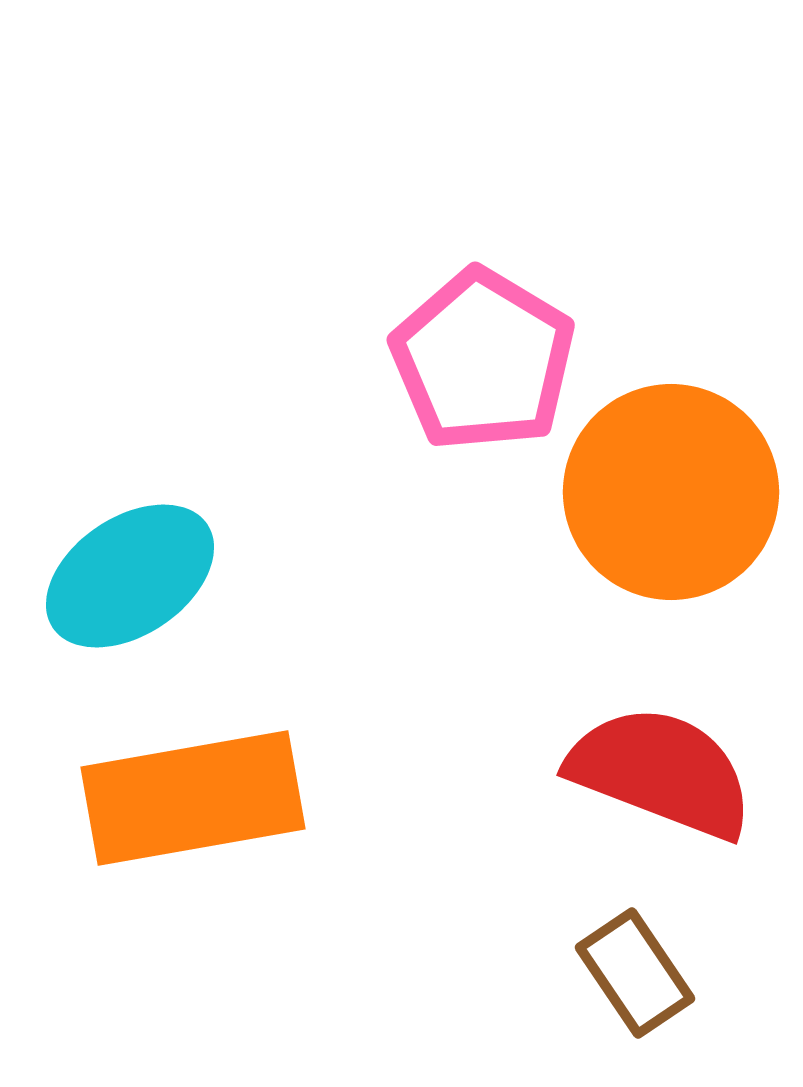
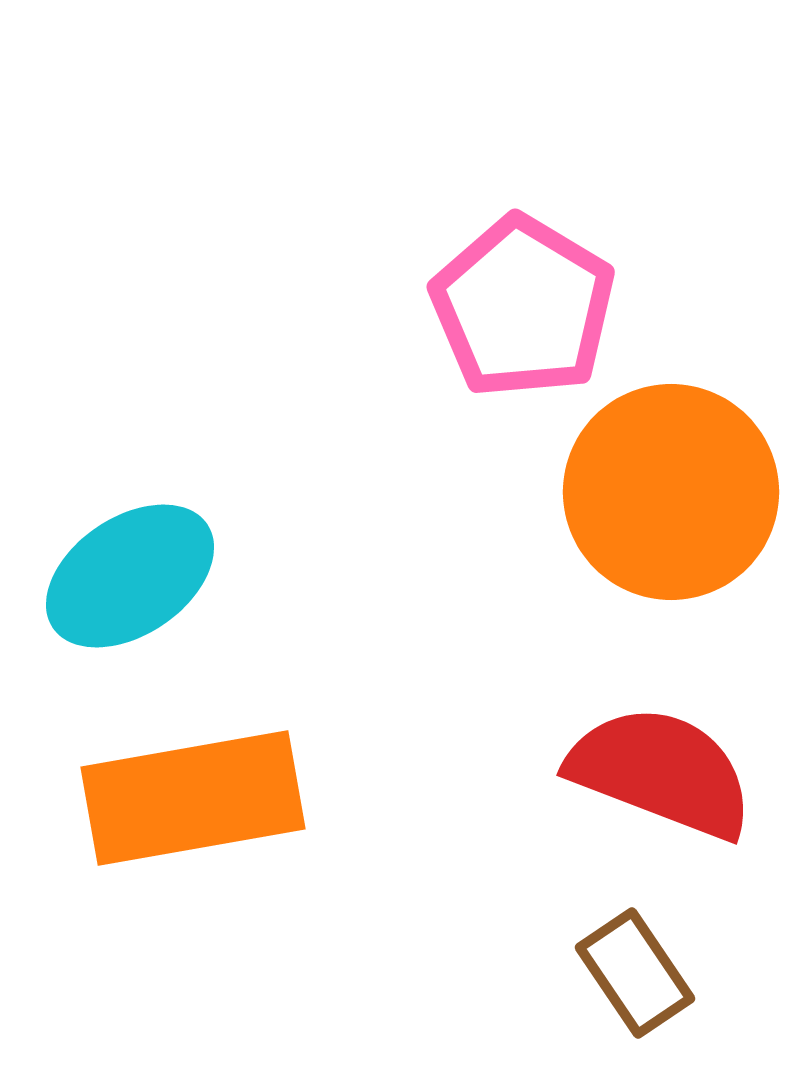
pink pentagon: moved 40 px right, 53 px up
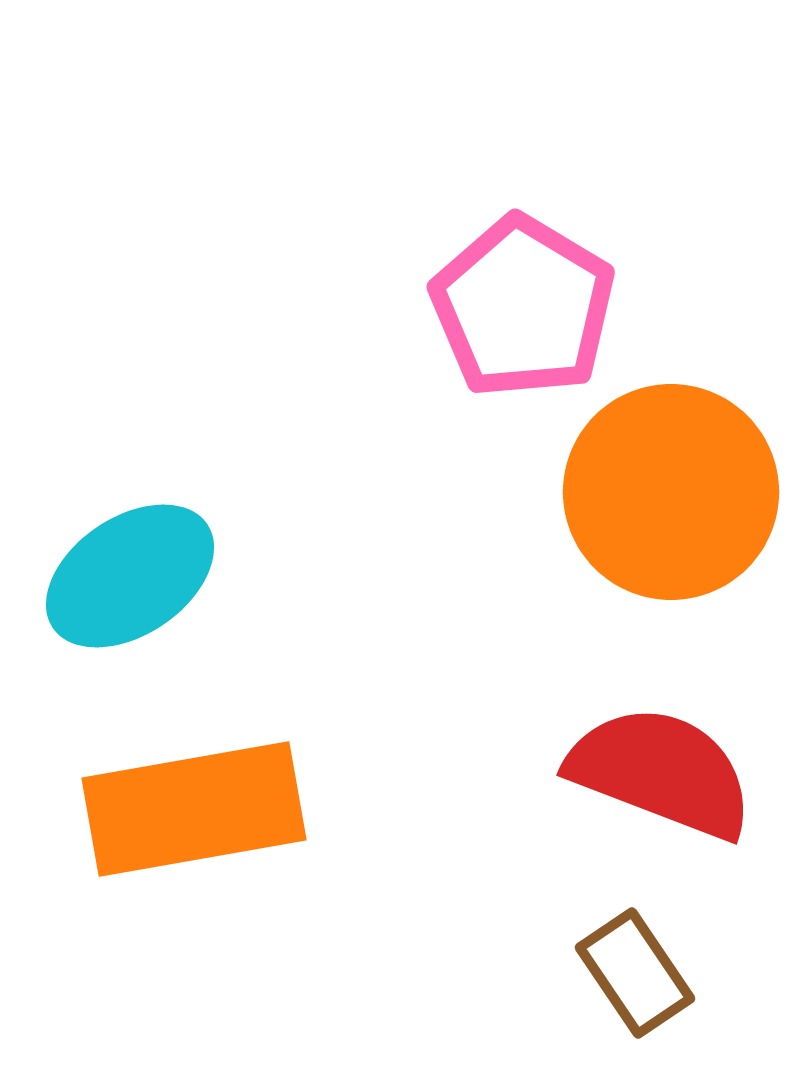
orange rectangle: moved 1 px right, 11 px down
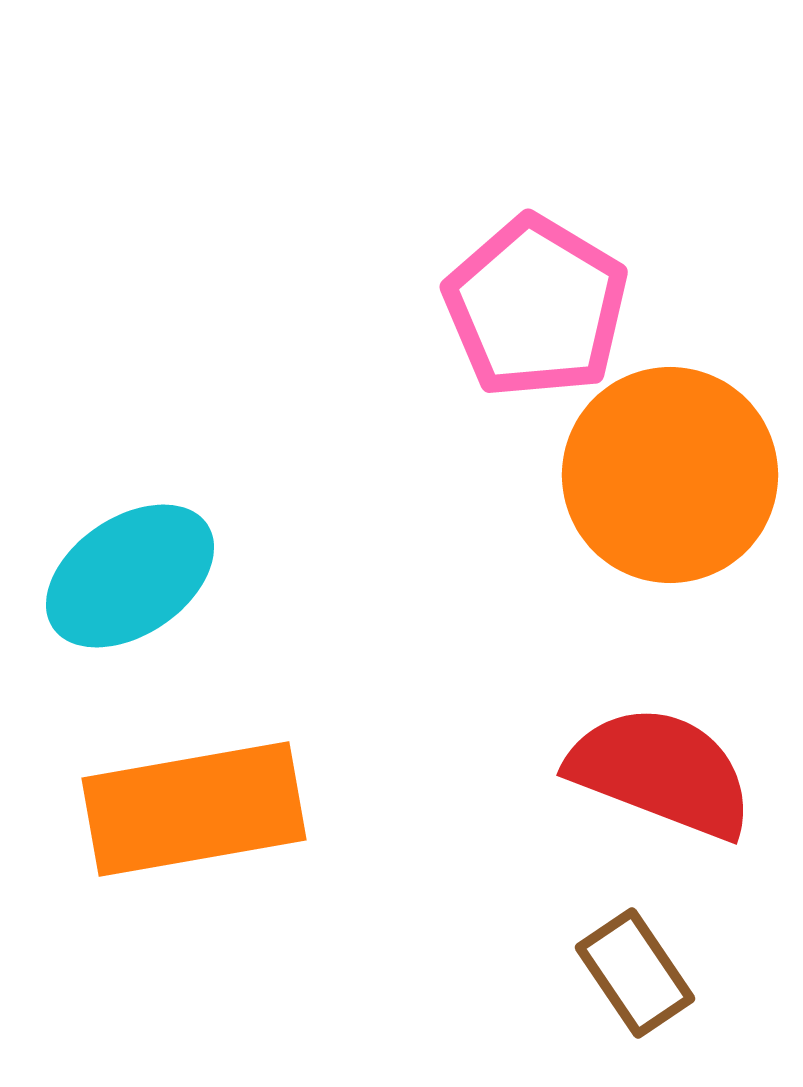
pink pentagon: moved 13 px right
orange circle: moved 1 px left, 17 px up
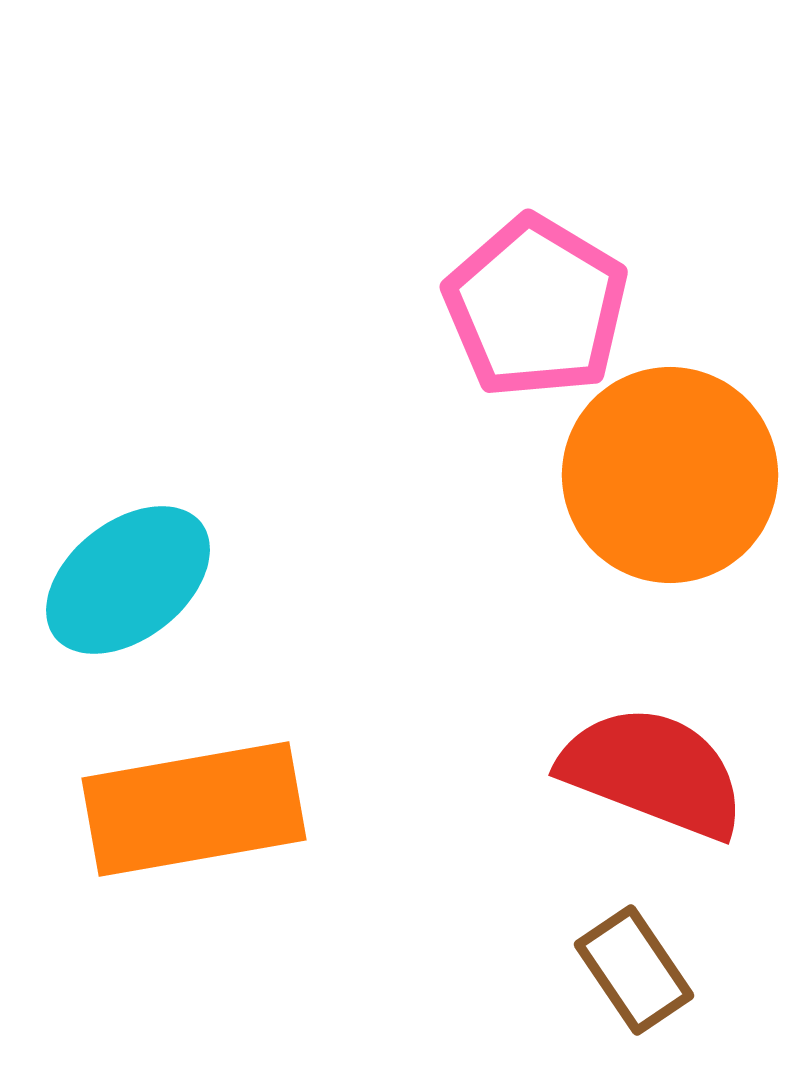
cyan ellipse: moved 2 px left, 4 px down; rotated 4 degrees counterclockwise
red semicircle: moved 8 px left
brown rectangle: moved 1 px left, 3 px up
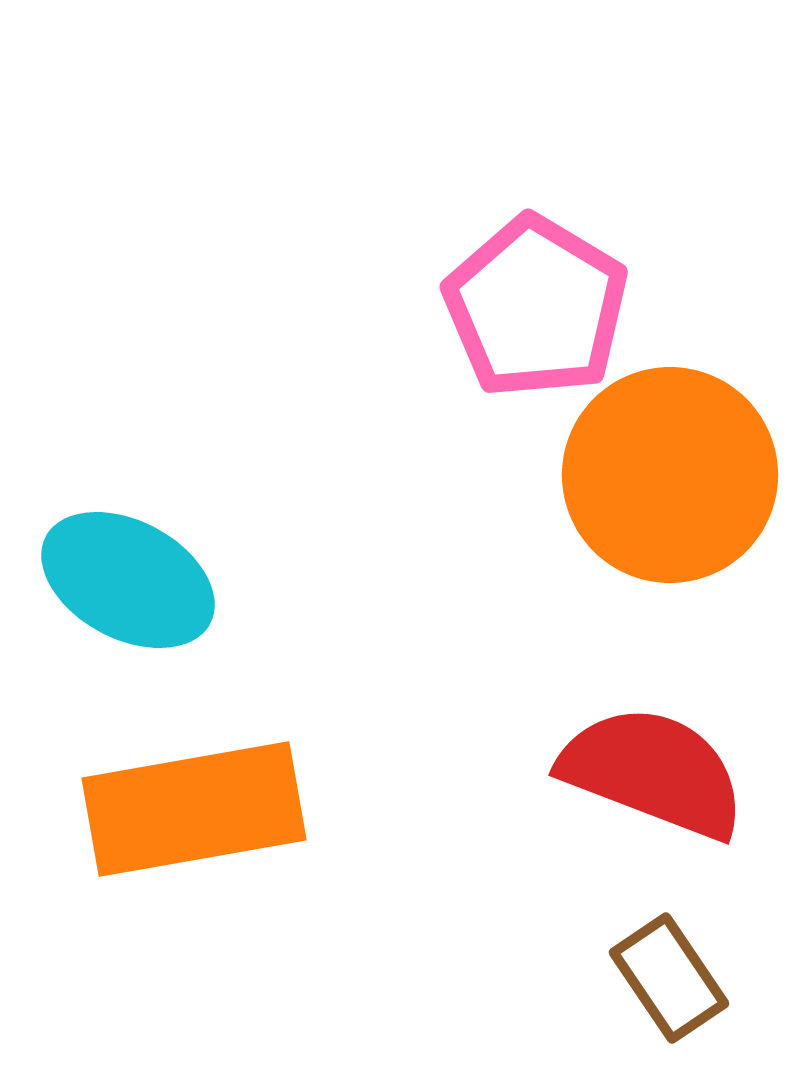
cyan ellipse: rotated 66 degrees clockwise
brown rectangle: moved 35 px right, 8 px down
